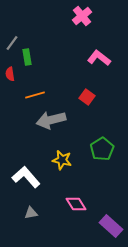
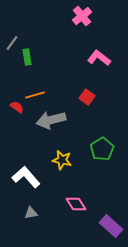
red semicircle: moved 7 px right, 33 px down; rotated 136 degrees clockwise
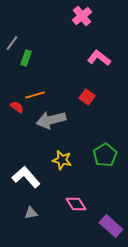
green rectangle: moved 1 px left, 1 px down; rotated 28 degrees clockwise
green pentagon: moved 3 px right, 6 px down
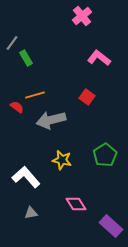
green rectangle: rotated 49 degrees counterclockwise
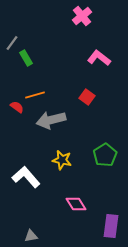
gray triangle: moved 23 px down
purple rectangle: rotated 55 degrees clockwise
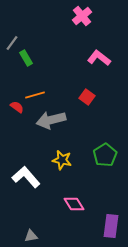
pink diamond: moved 2 px left
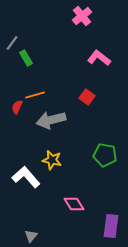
red semicircle: rotated 104 degrees counterclockwise
green pentagon: rotated 30 degrees counterclockwise
yellow star: moved 10 px left
gray triangle: rotated 40 degrees counterclockwise
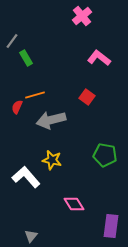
gray line: moved 2 px up
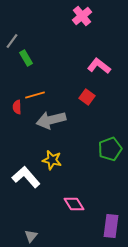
pink L-shape: moved 8 px down
red semicircle: rotated 24 degrees counterclockwise
green pentagon: moved 5 px right, 6 px up; rotated 30 degrees counterclockwise
